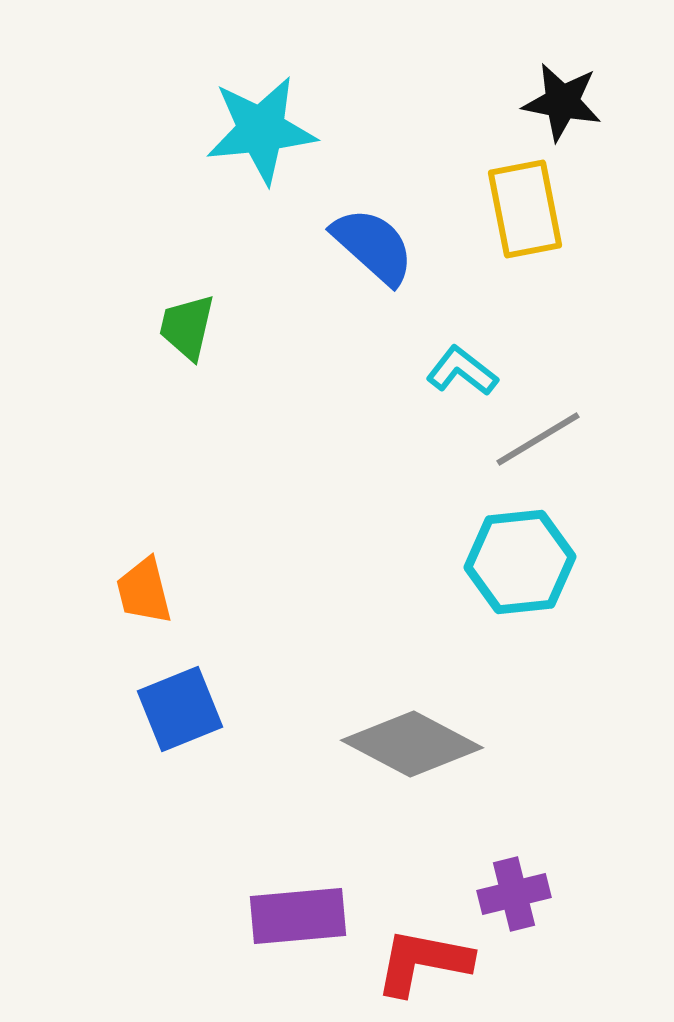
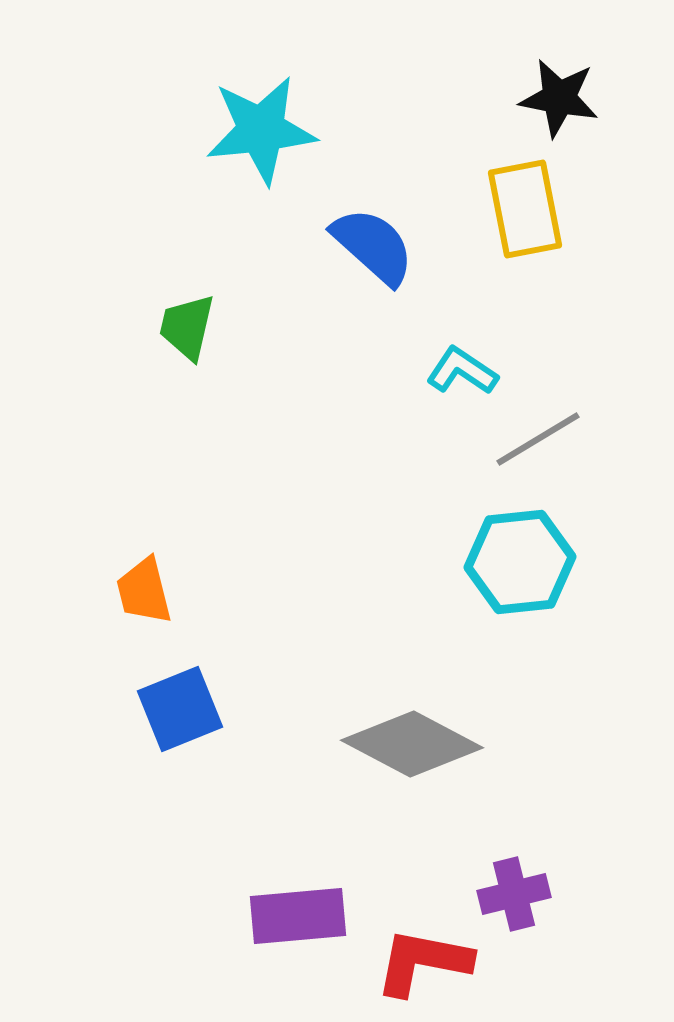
black star: moved 3 px left, 4 px up
cyan L-shape: rotated 4 degrees counterclockwise
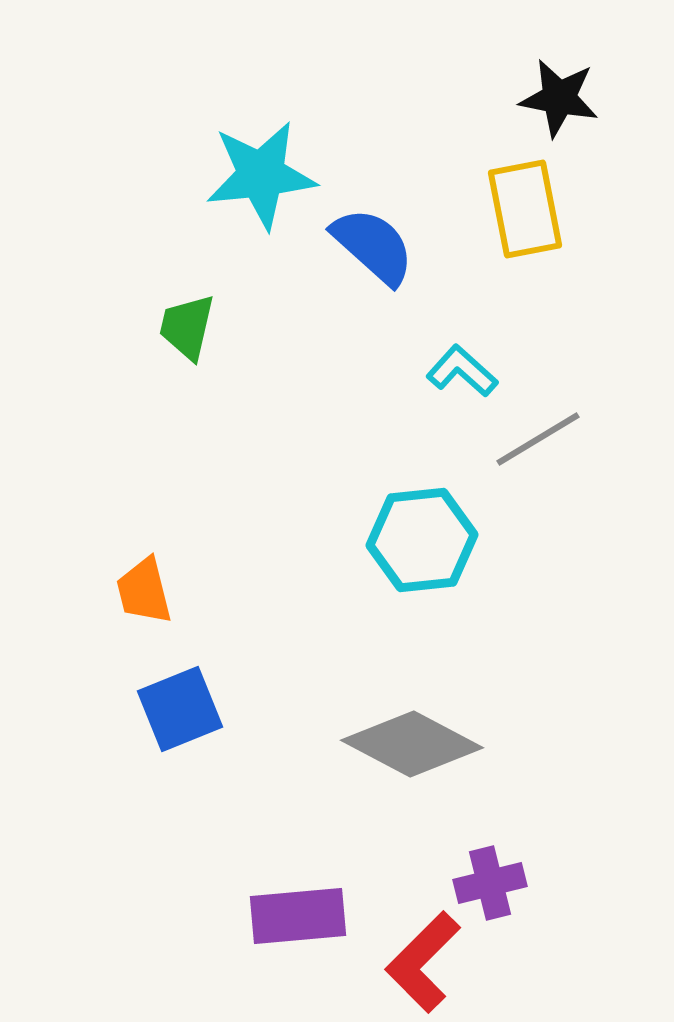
cyan star: moved 45 px down
cyan L-shape: rotated 8 degrees clockwise
cyan hexagon: moved 98 px left, 22 px up
purple cross: moved 24 px left, 11 px up
red L-shape: rotated 56 degrees counterclockwise
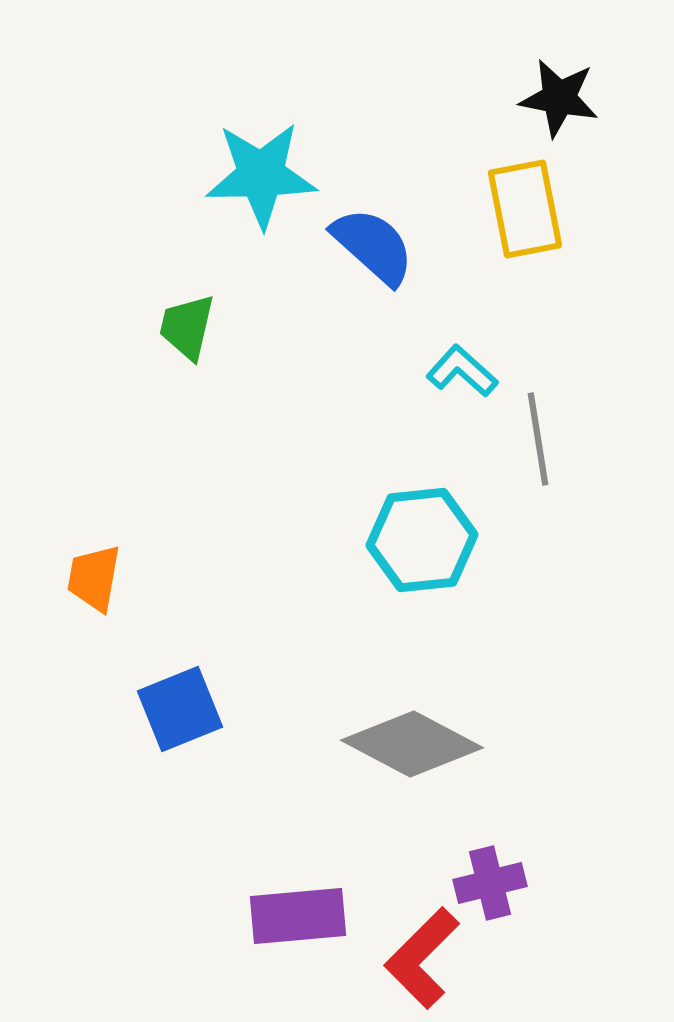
cyan star: rotated 5 degrees clockwise
gray line: rotated 68 degrees counterclockwise
orange trapezoid: moved 50 px left, 13 px up; rotated 24 degrees clockwise
red L-shape: moved 1 px left, 4 px up
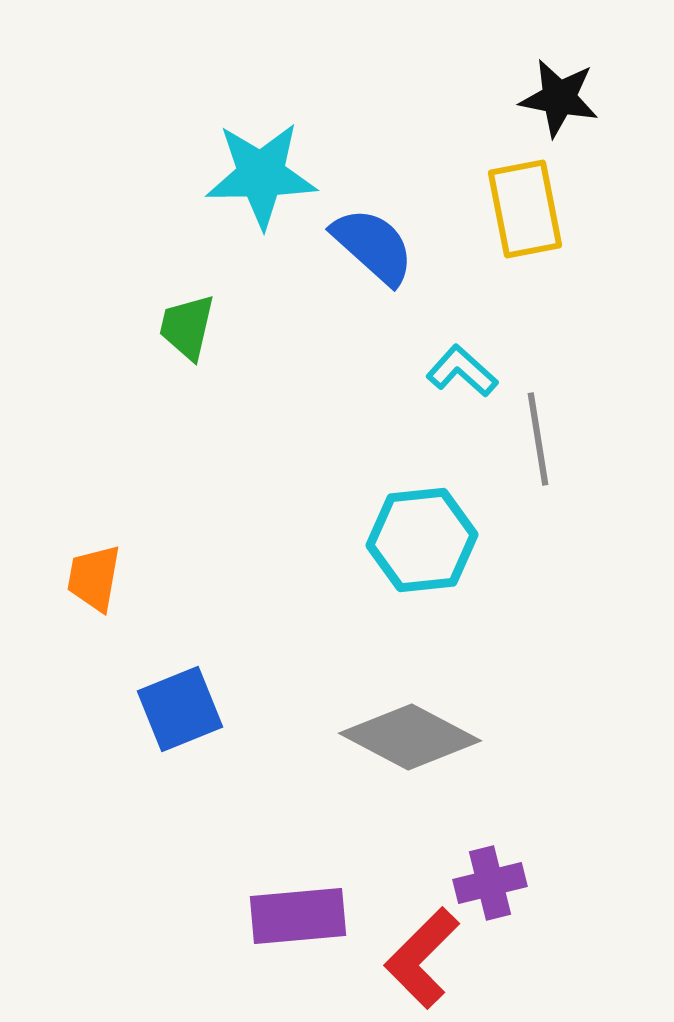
gray diamond: moved 2 px left, 7 px up
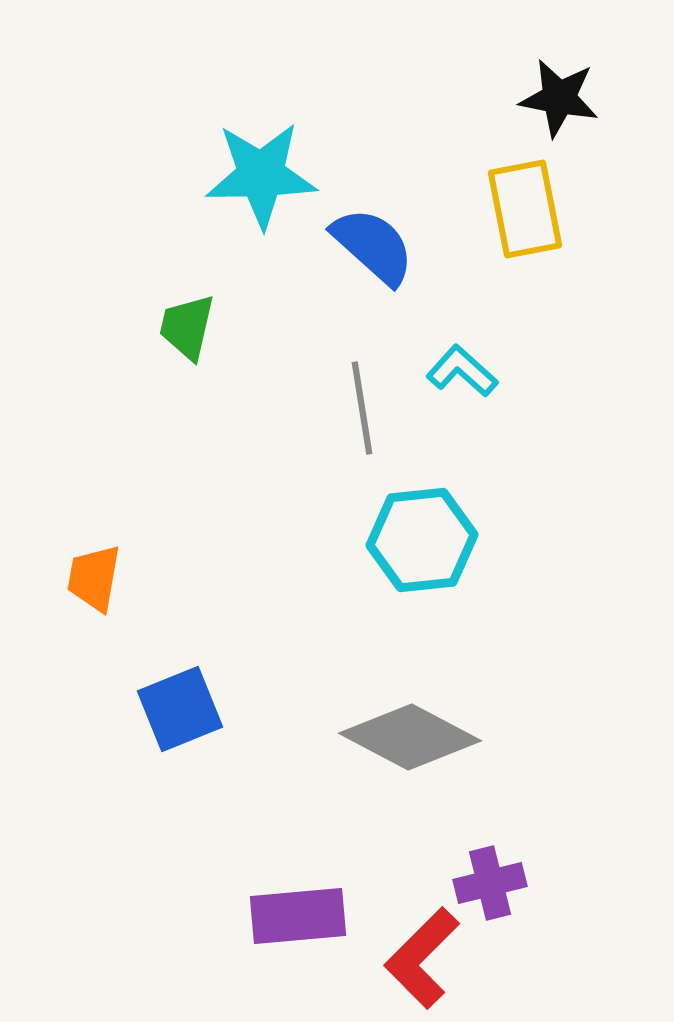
gray line: moved 176 px left, 31 px up
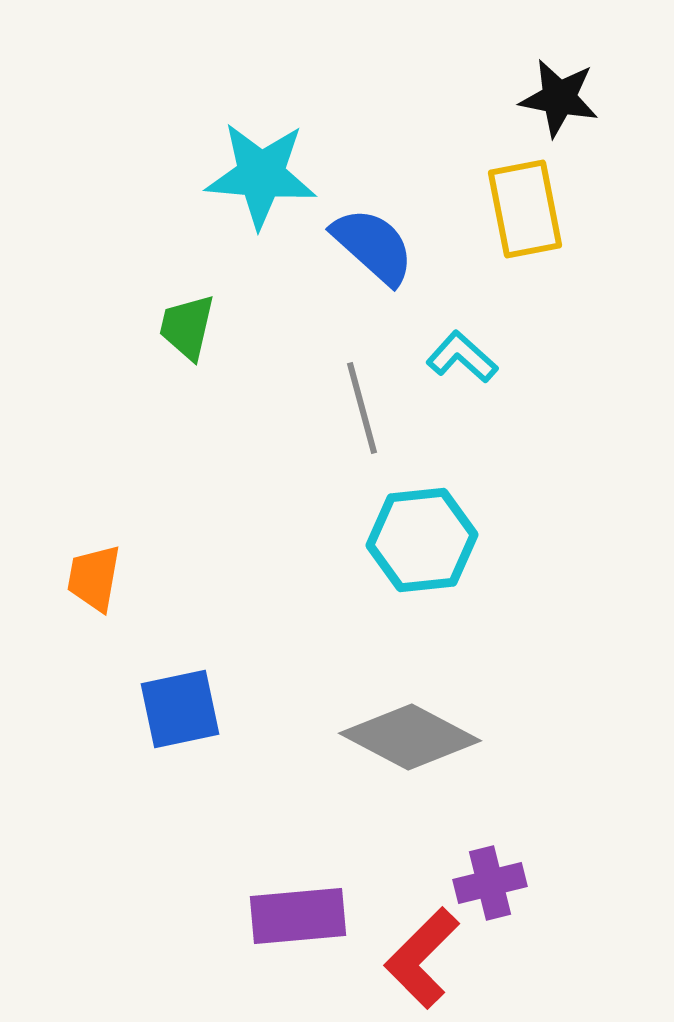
cyan star: rotated 6 degrees clockwise
cyan L-shape: moved 14 px up
gray line: rotated 6 degrees counterclockwise
blue square: rotated 10 degrees clockwise
